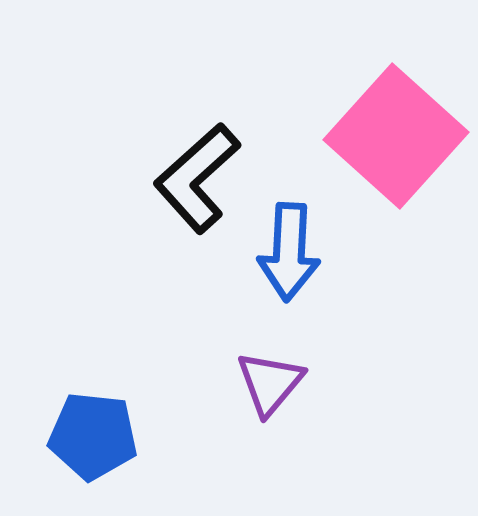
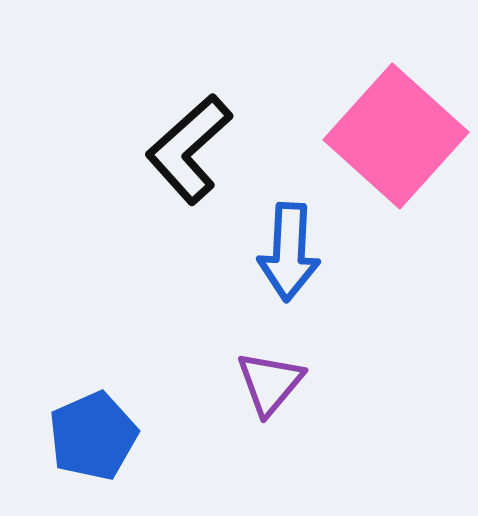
black L-shape: moved 8 px left, 29 px up
blue pentagon: rotated 30 degrees counterclockwise
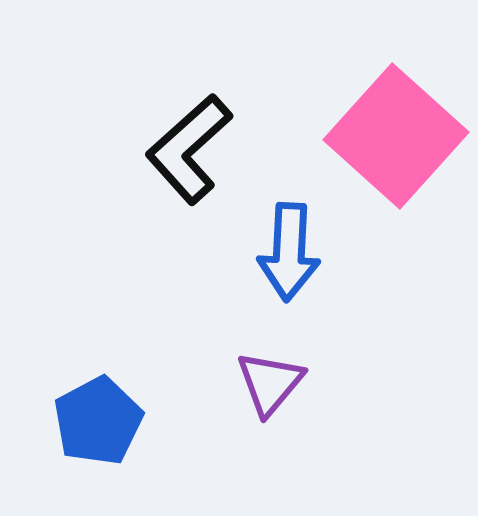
blue pentagon: moved 5 px right, 15 px up; rotated 4 degrees counterclockwise
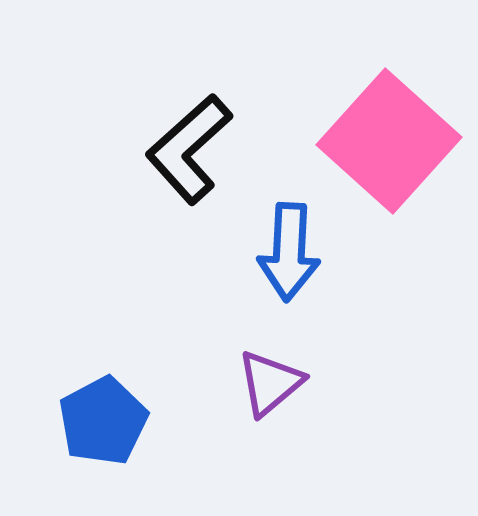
pink square: moved 7 px left, 5 px down
purple triangle: rotated 10 degrees clockwise
blue pentagon: moved 5 px right
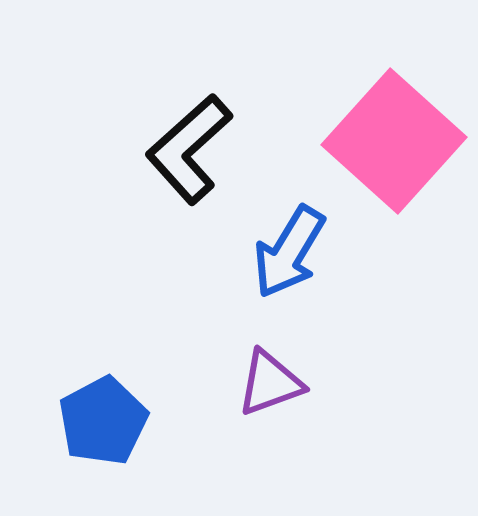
pink square: moved 5 px right
blue arrow: rotated 28 degrees clockwise
purple triangle: rotated 20 degrees clockwise
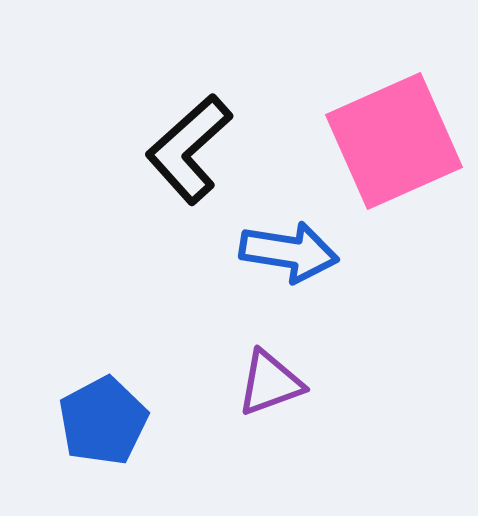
pink square: rotated 24 degrees clockwise
blue arrow: rotated 112 degrees counterclockwise
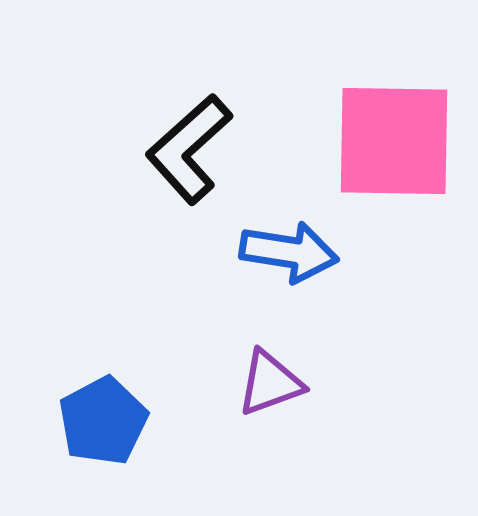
pink square: rotated 25 degrees clockwise
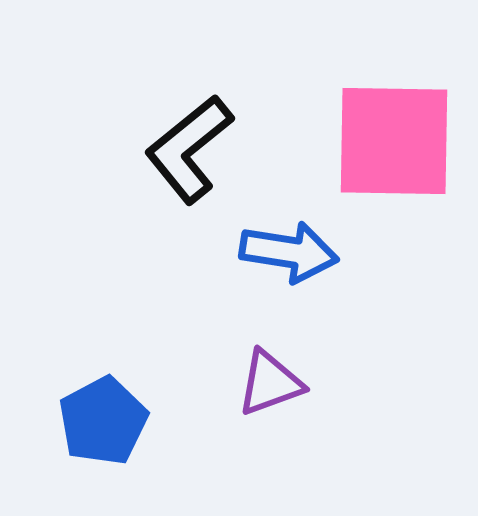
black L-shape: rotated 3 degrees clockwise
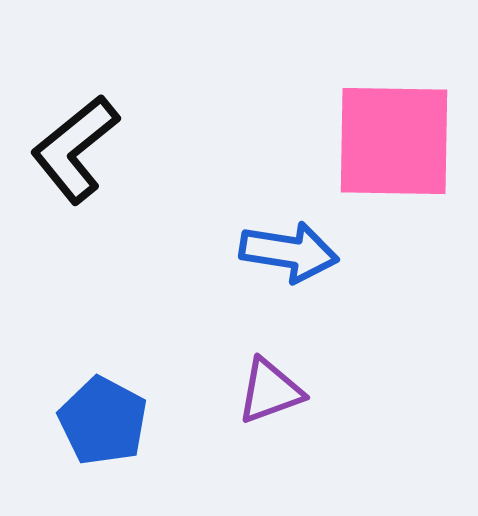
black L-shape: moved 114 px left
purple triangle: moved 8 px down
blue pentagon: rotated 16 degrees counterclockwise
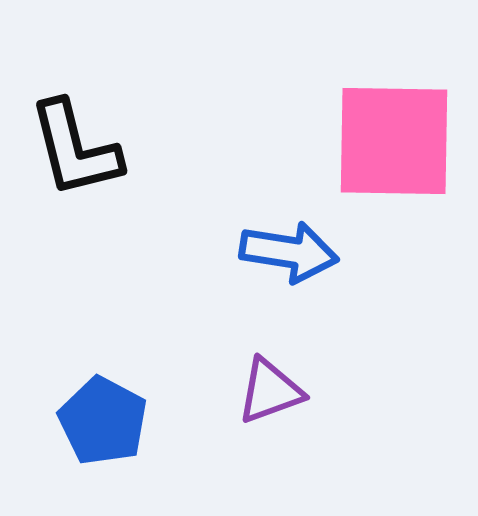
black L-shape: rotated 65 degrees counterclockwise
